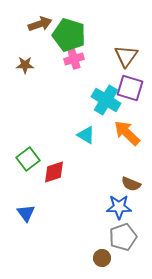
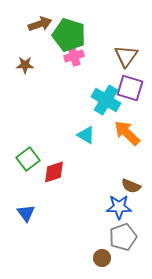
pink cross: moved 3 px up
brown semicircle: moved 2 px down
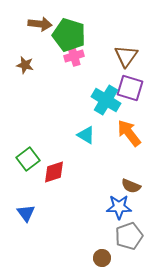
brown arrow: rotated 25 degrees clockwise
brown star: rotated 12 degrees clockwise
orange arrow: moved 2 px right; rotated 8 degrees clockwise
gray pentagon: moved 6 px right, 1 px up
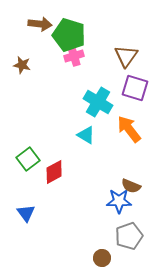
brown star: moved 3 px left
purple square: moved 5 px right
cyan cross: moved 8 px left, 2 px down
orange arrow: moved 4 px up
red diamond: rotated 10 degrees counterclockwise
blue star: moved 6 px up
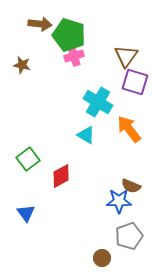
purple square: moved 6 px up
red diamond: moved 7 px right, 4 px down
